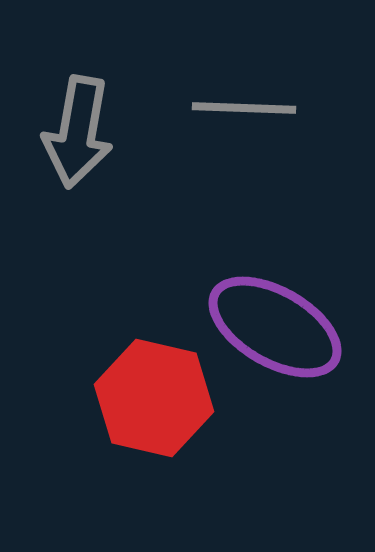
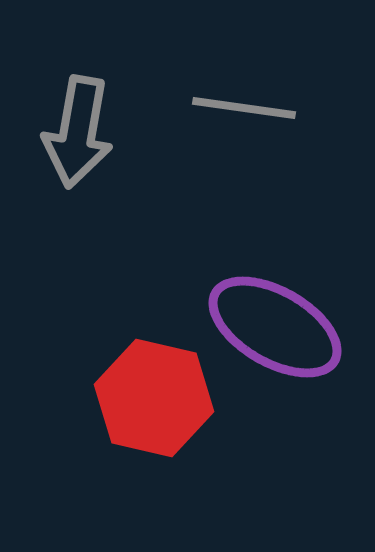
gray line: rotated 6 degrees clockwise
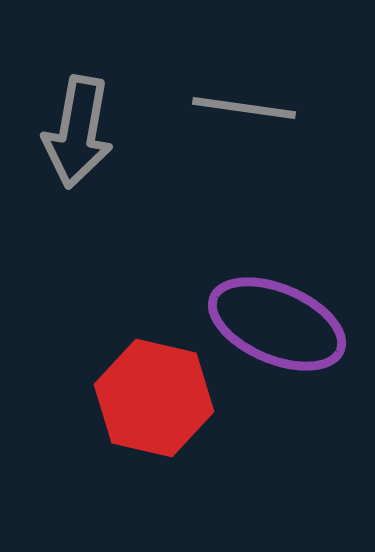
purple ellipse: moved 2 px right, 3 px up; rotated 7 degrees counterclockwise
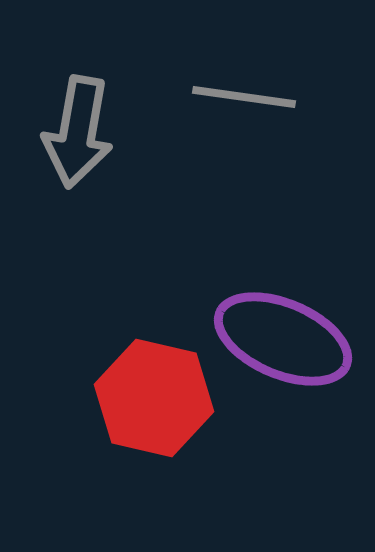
gray line: moved 11 px up
purple ellipse: moved 6 px right, 15 px down
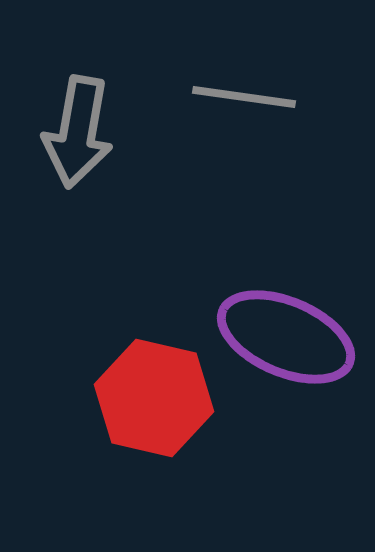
purple ellipse: moved 3 px right, 2 px up
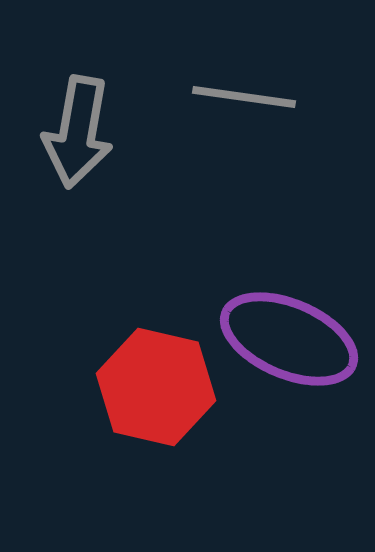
purple ellipse: moved 3 px right, 2 px down
red hexagon: moved 2 px right, 11 px up
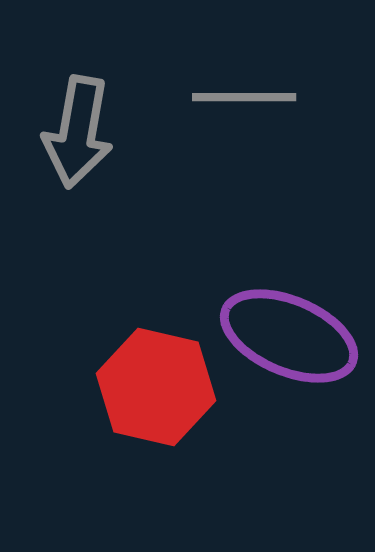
gray line: rotated 8 degrees counterclockwise
purple ellipse: moved 3 px up
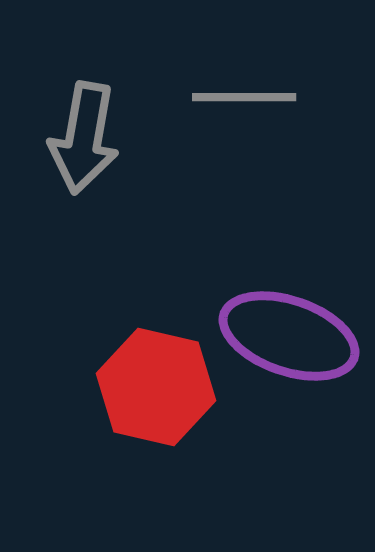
gray arrow: moved 6 px right, 6 px down
purple ellipse: rotated 4 degrees counterclockwise
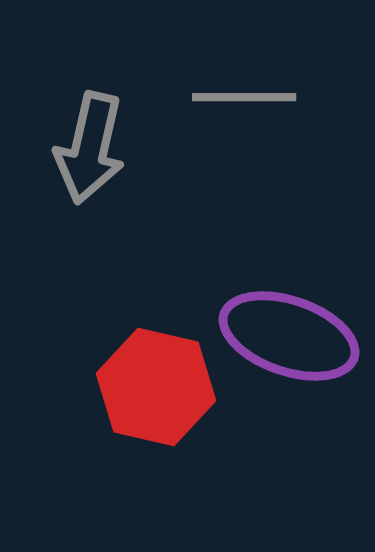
gray arrow: moved 6 px right, 10 px down; rotated 3 degrees clockwise
